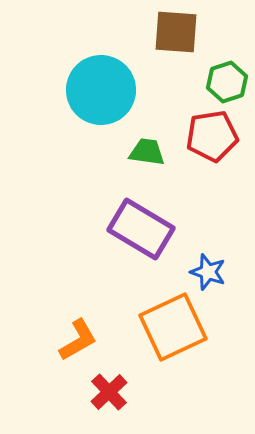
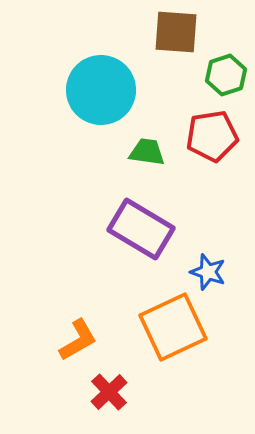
green hexagon: moved 1 px left, 7 px up
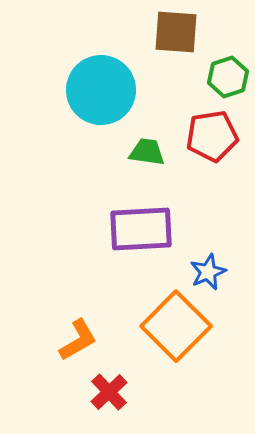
green hexagon: moved 2 px right, 2 px down
purple rectangle: rotated 34 degrees counterclockwise
blue star: rotated 30 degrees clockwise
orange square: moved 3 px right, 1 px up; rotated 20 degrees counterclockwise
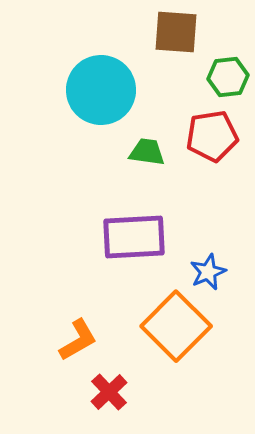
green hexagon: rotated 12 degrees clockwise
purple rectangle: moved 7 px left, 8 px down
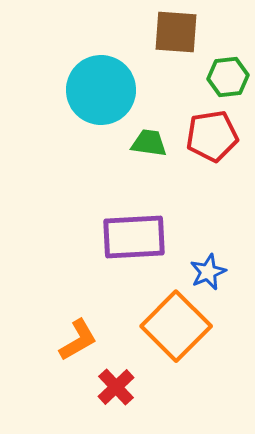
green trapezoid: moved 2 px right, 9 px up
red cross: moved 7 px right, 5 px up
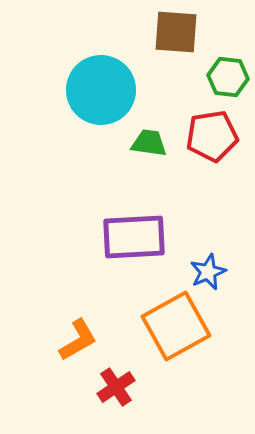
green hexagon: rotated 12 degrees clockwise
orange square: rotated 16 degrees clockwise
red cross: rotated 9 degrees clockwise
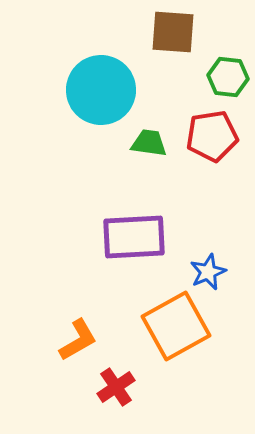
brown square: moved 3 px left
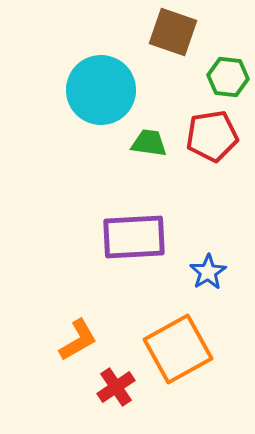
brown square: rotated 15 degrees clockwise
blue star: rotated 9 degrees counterclockwise
orange square: moved 2 px right, 23 px down
